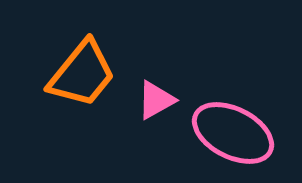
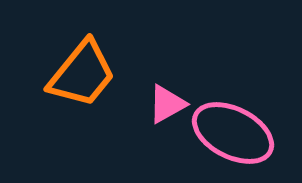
pink triangle: moved 11 px right, 4 px down
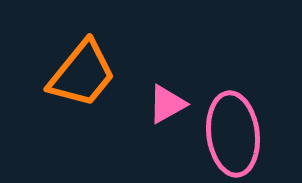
pink ellipse: moved 1 px down; rotated 56 degrees clockwise
